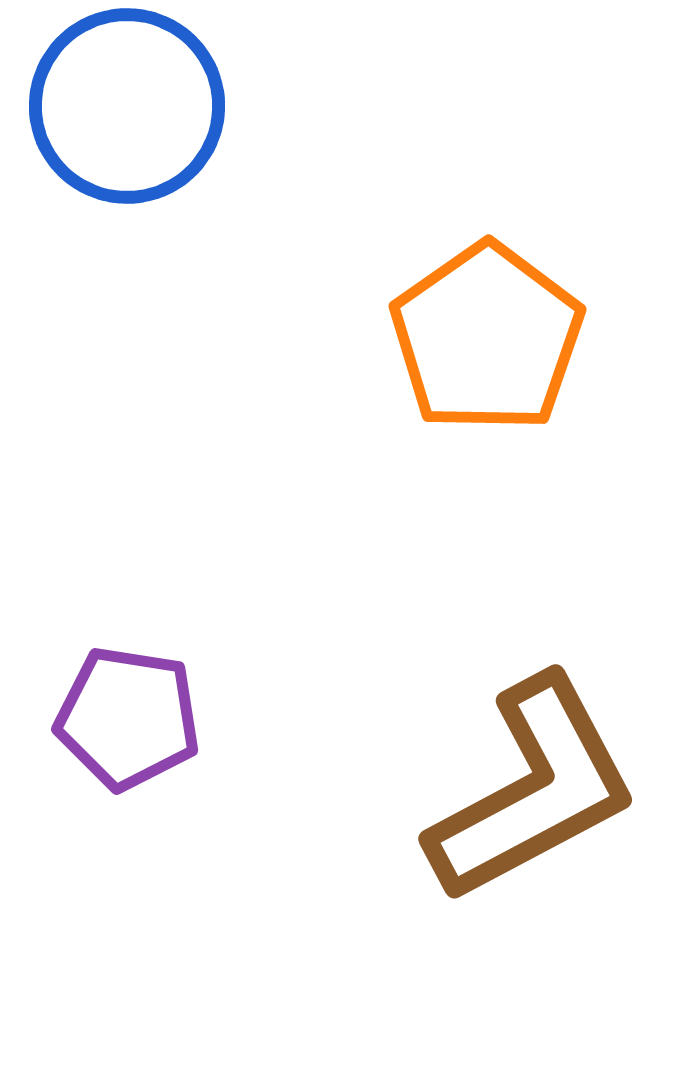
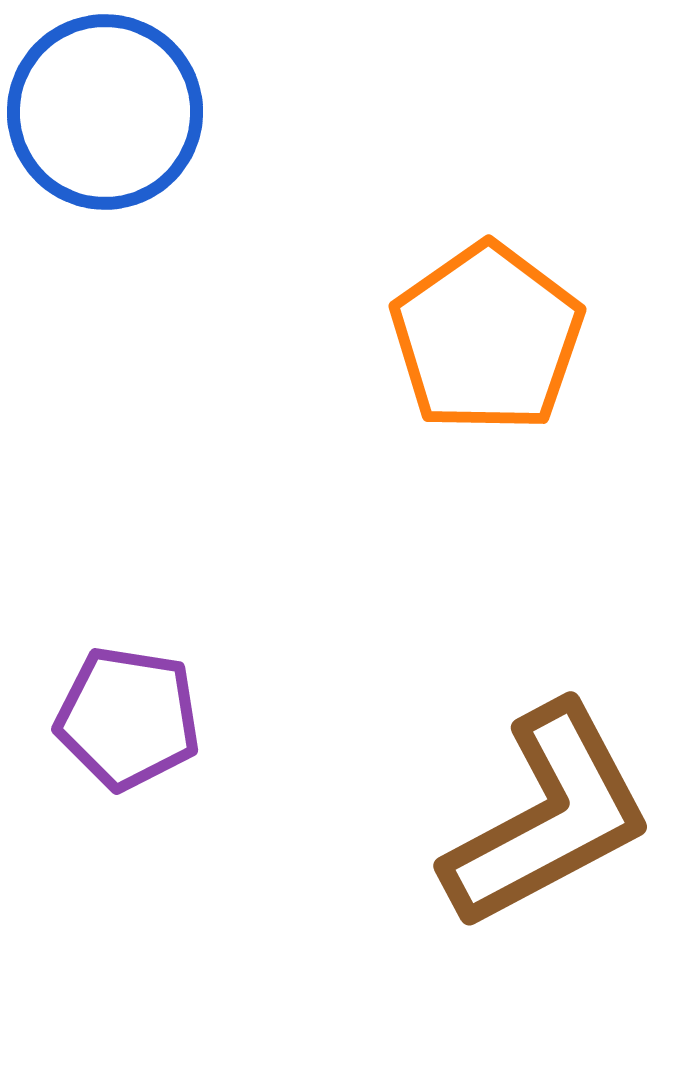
blue circle: moved 22 px left, 6 px down
brown L-shape: moved 15 px right, 27 px down
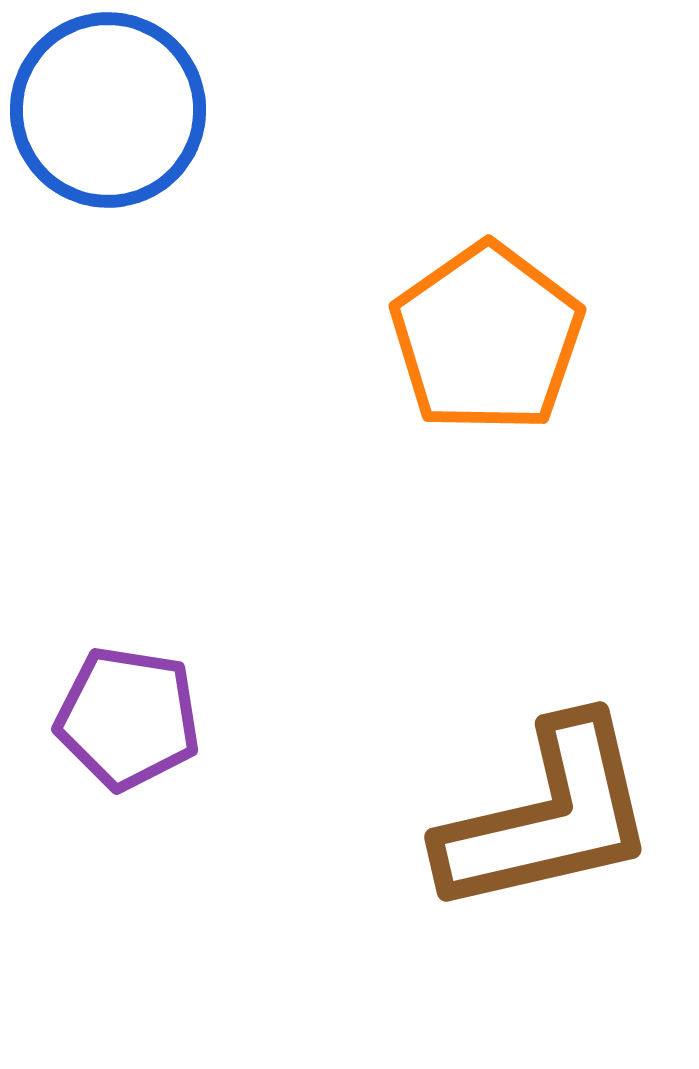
blue circle: moved 3 px right, 2 px up
brown L-shape: rotated 15 degrees clockwise
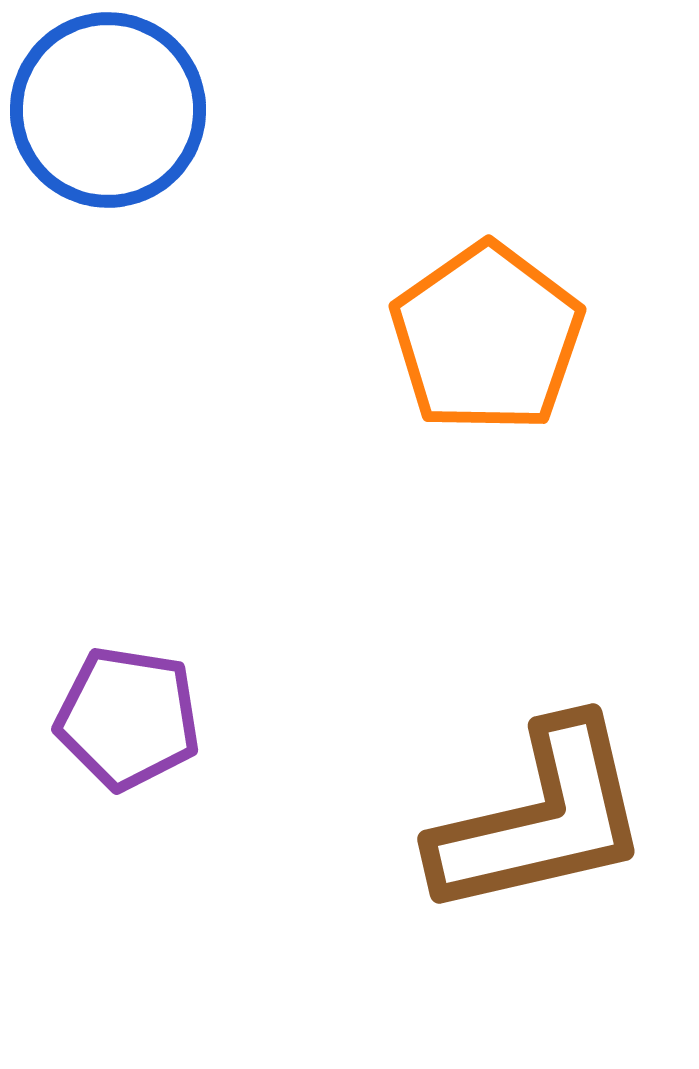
brown L-shape: moved 7 px left, 2 px down
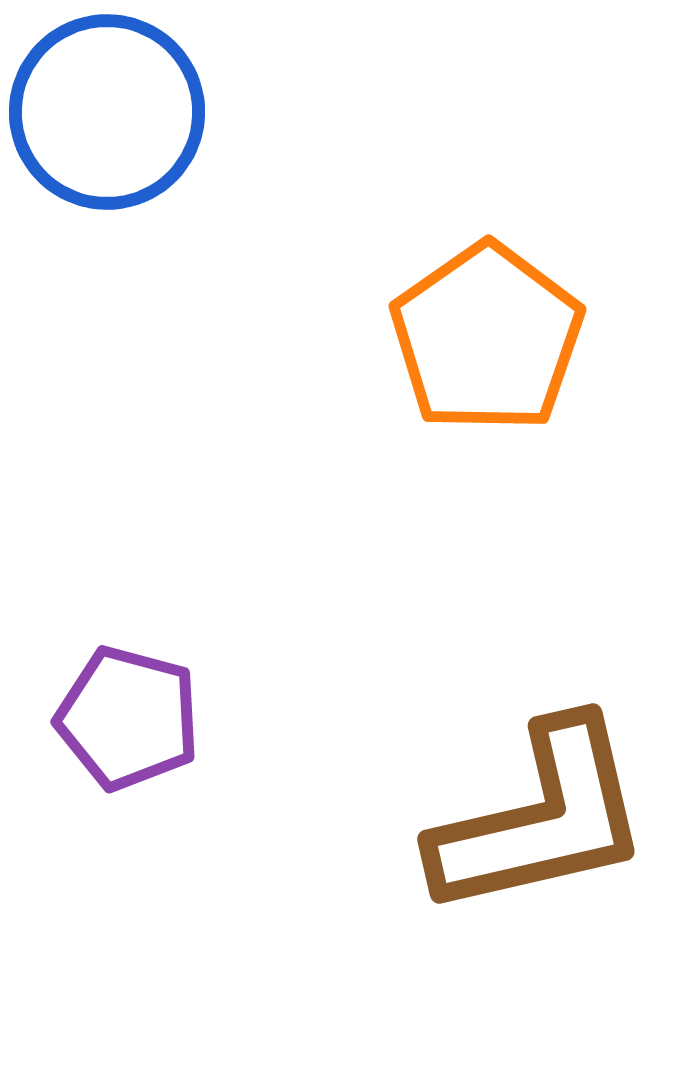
blue circle: moved 1 px left, 2 px down
purple pentagon: rotated 6 degrees clockwise
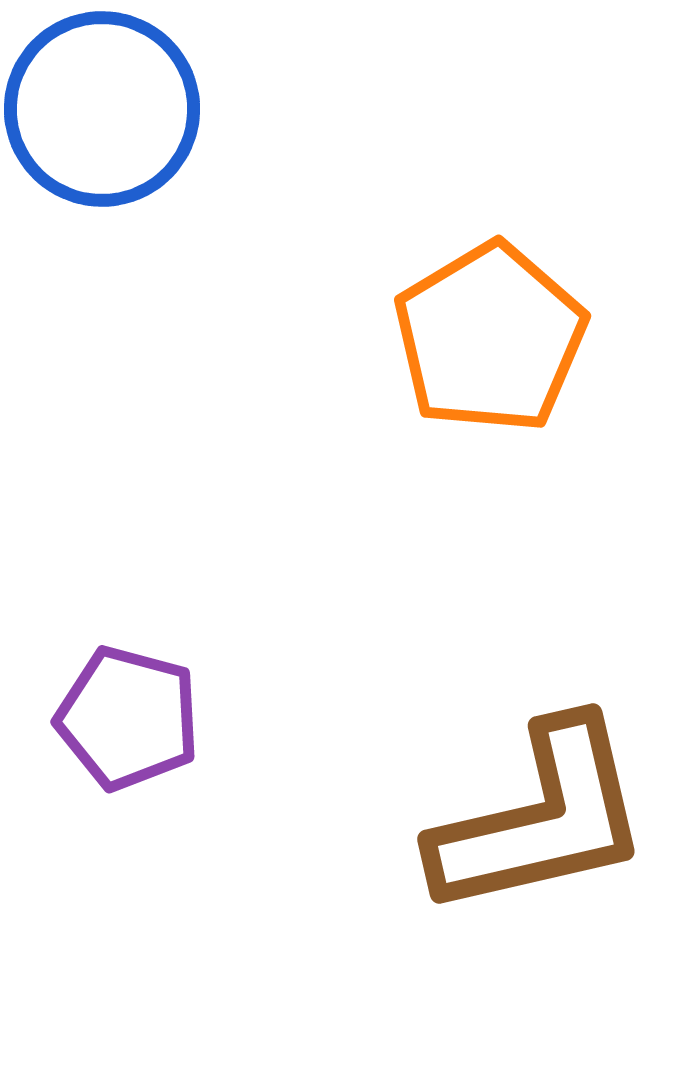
blue circle: moved 5 px left, 3 px up
orange pentagon: moved 3 px right; rotated 4 degrees clockwise
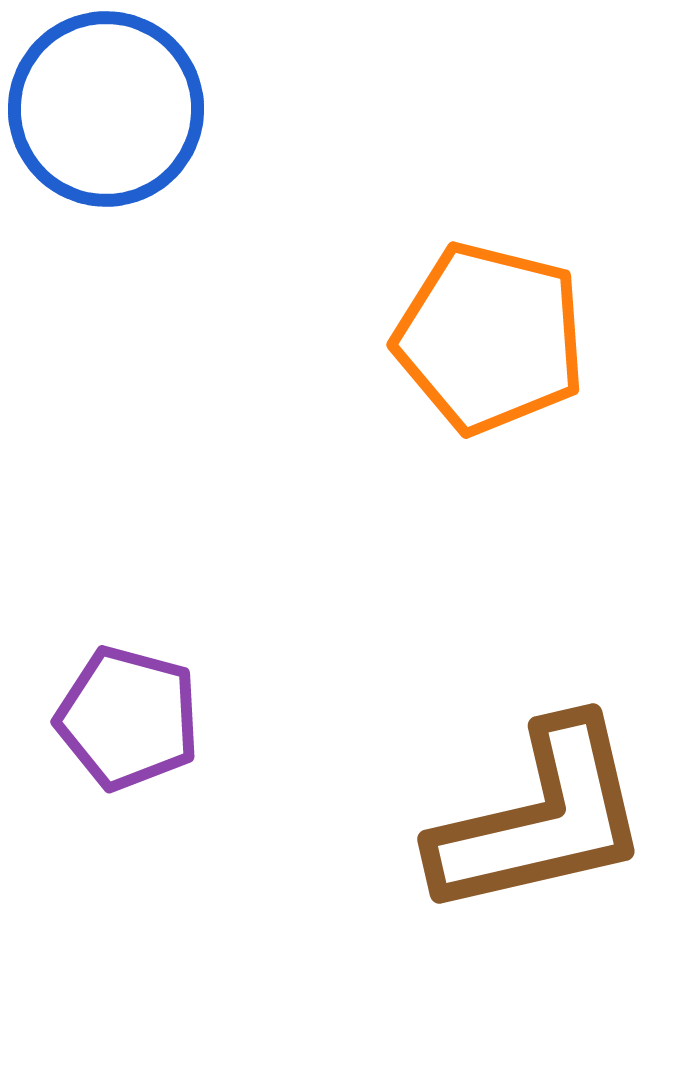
blue circle: moved 4 px right
orange pentagon: rotated 27 degrees counterclockwise
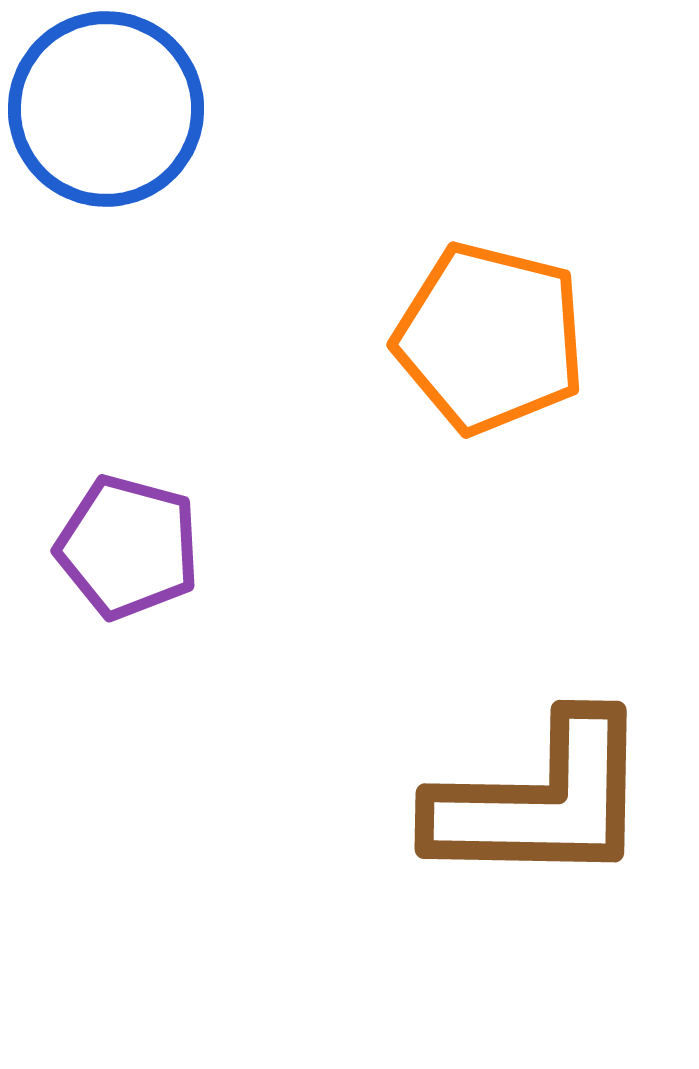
purple pentagon: moved 171 px up
brown L-shape: moved 18 px up; rotated 14 degrees clockwise
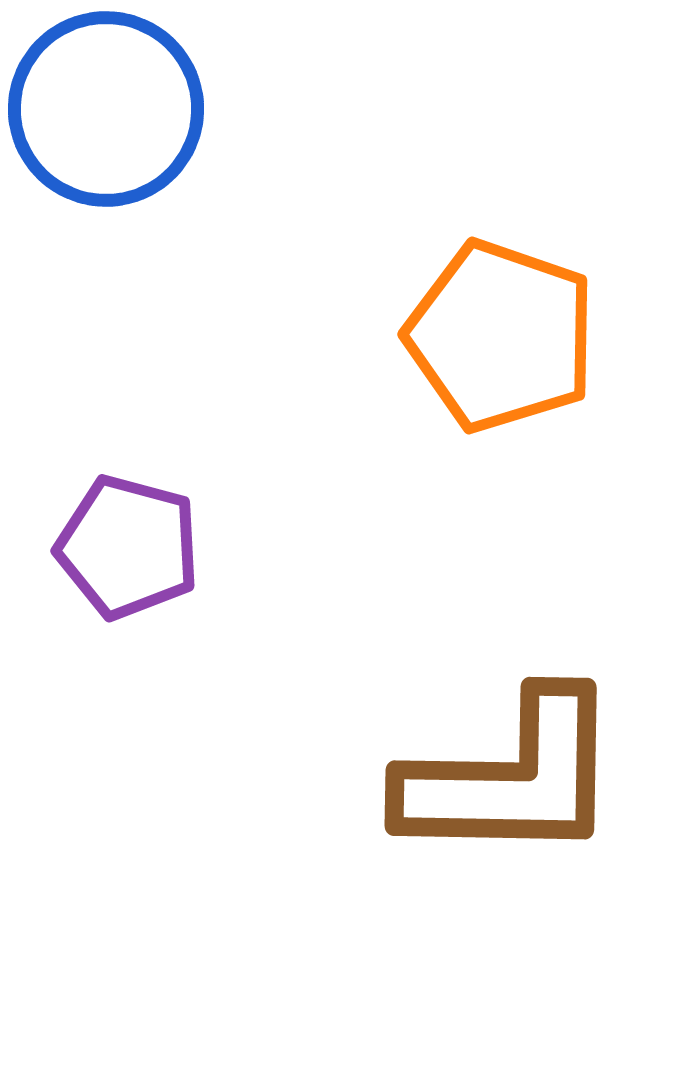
orange pentagon: moved 11 px right, 2 px up; rotated 5 degrees clockwise
brown L-shape: moved 30 px left, 23 px up
